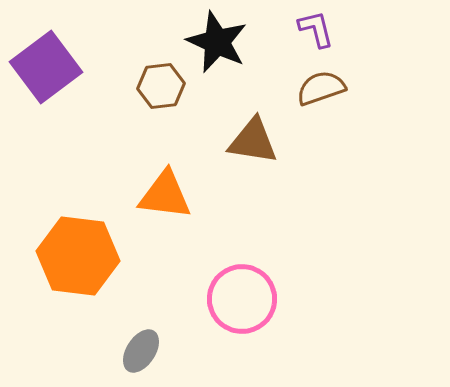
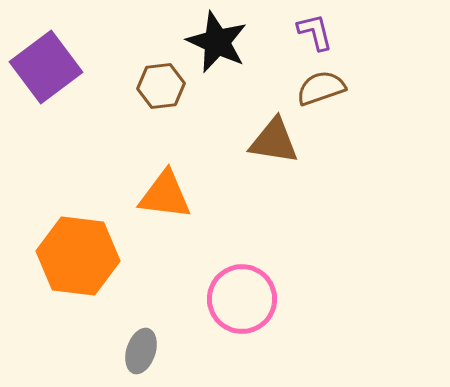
purple L-shape: moved 1 px left, 3 px down
brown triangle: moved 21 px right
gray ellipse: rotated 15 degrees counterclockwise
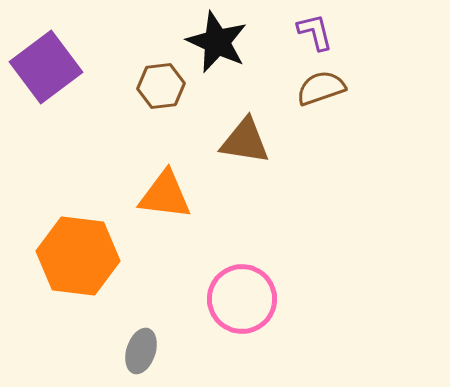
brown triangle: moved 29 px left
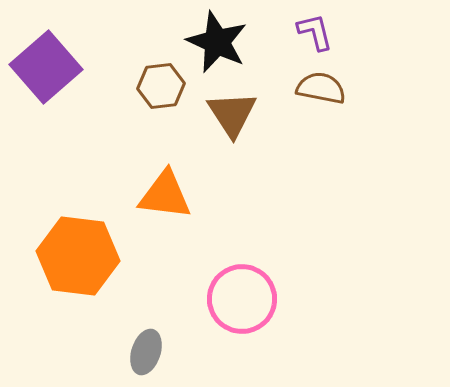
purple square: rotated 4 degrees counterclockwise
brown semicircle: rotated 30 degrees clockwise
brown triangle: moved 13 px left, 27 px up; rotated 48 degrees clockwise
gray ellipse: moved 5 px right, 1 px down
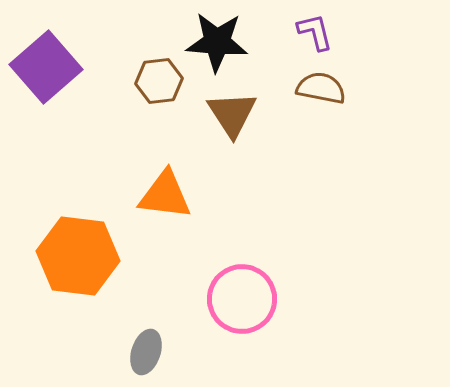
black star: rotated 20 degrees counterclockwise
brown hexagon: moved 2 px left, 5 px up
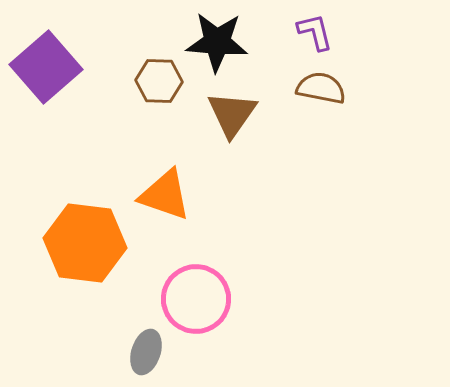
brown hexagon: rotated 9 degrees clockwise
brown triangle: rotated 8 degrees clockwise
orange triangle: rotated 12 degrees clockwise
orange hexagon: moved 7 px right, 13 px up
pink circle: moved 46 px left
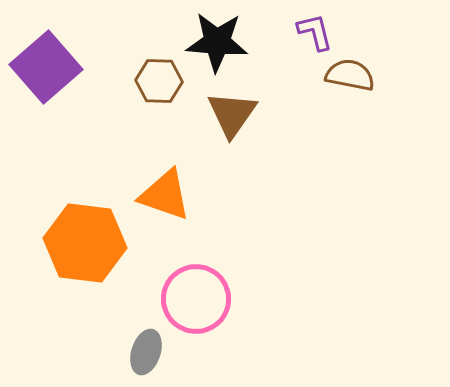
brown semicircle: moved 29 px right, 13 px up
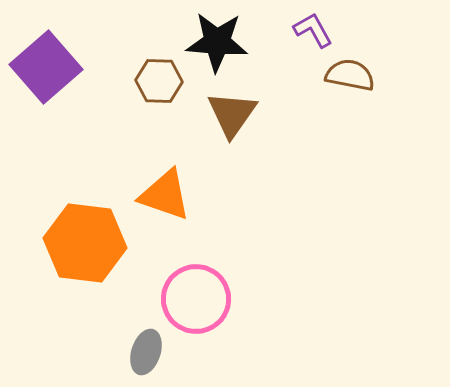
purple L-shape: moved 2 px left, 2 px up; rotated 15 degrees counterclockwise
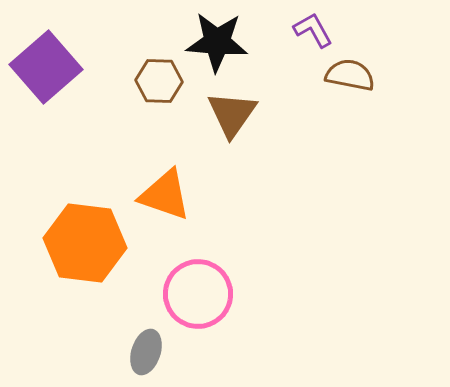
pink circle: moved 2 px right, 5 px up
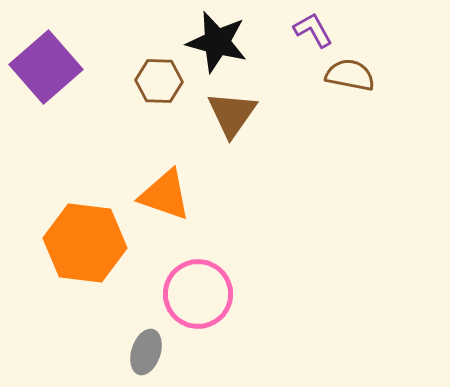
black star: rotated 10 degrees clockwise
